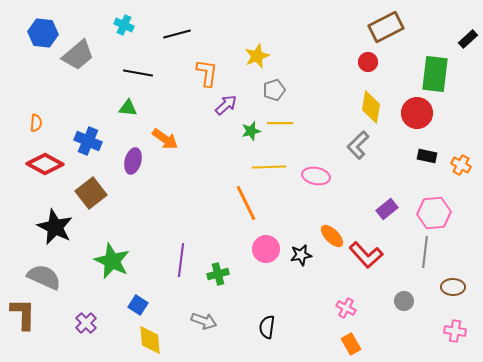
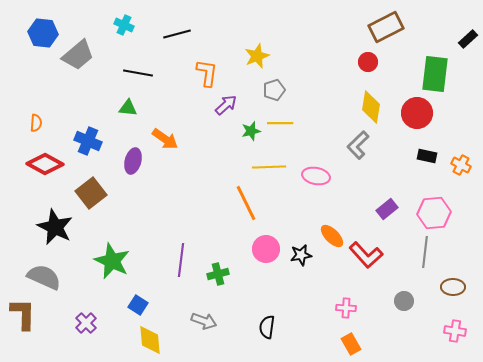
pink cross at (346, 308): rotated 24 degrees counterclockwise
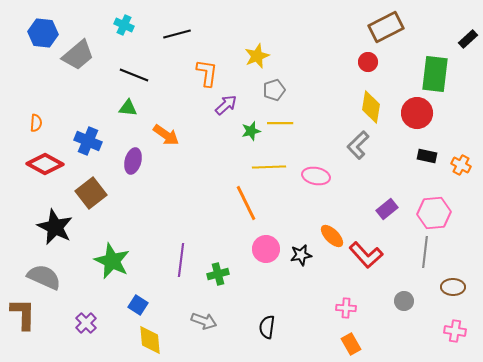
black line at (138, 73): moved 4 px left, 2 px down; rotated 12 degrees clockwise
orange arrow at (165, 139): moved 1 px right, 4 px up
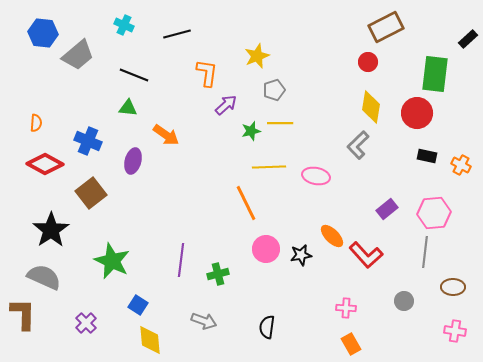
black star at (55, 227): moved 4 px left, 3 px down; rotated 12 degrees clockwise
